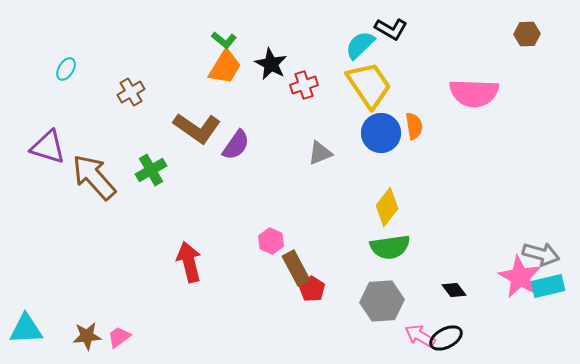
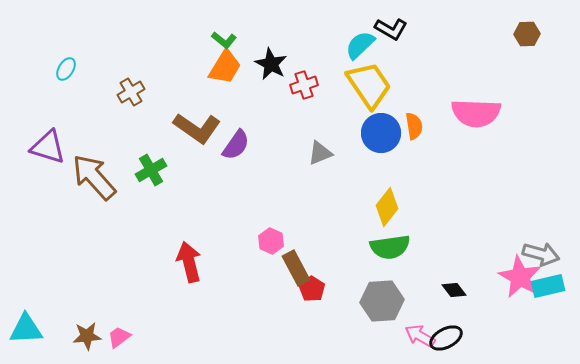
pink semicircle: moved 2 px right, 20 px down
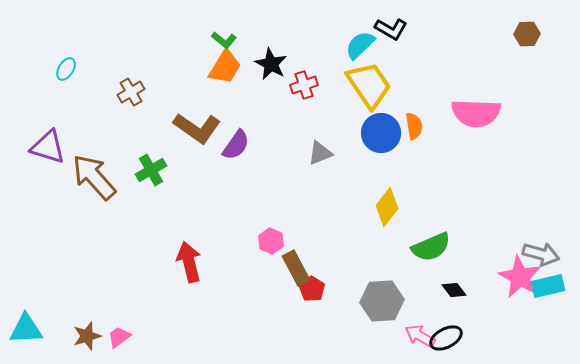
green semicircle: moved 41 px right; rotated 15 degrees counterclockwise
brown star: rotated 12 degrees counterclockwise
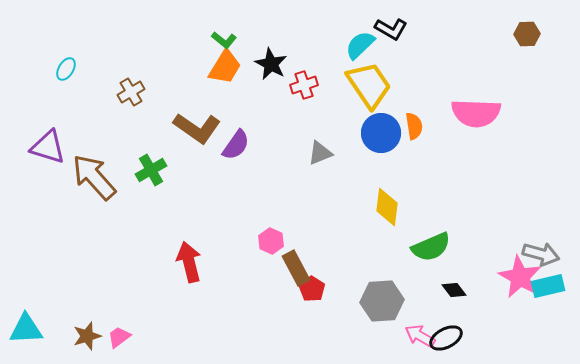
yellow diamond: rotated 30 degrees counterclockwise
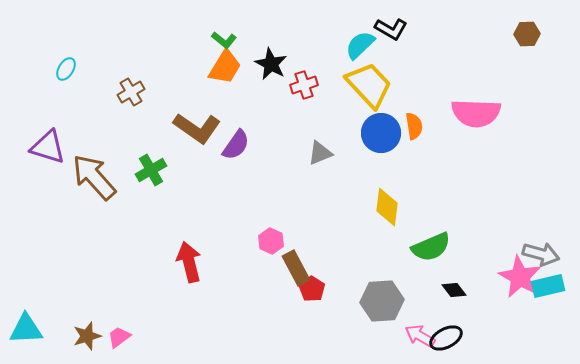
yellow trapezoid: rotated 9 degrees counterclockwise
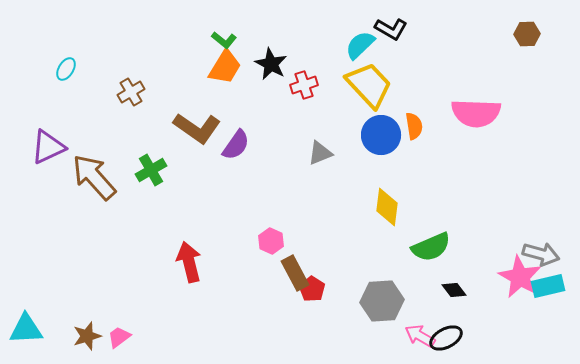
blue circle: moved 2 px down
purple triangle: rotated 42 degrees counterclockwise
brown rectangle: moved 1 px left, 5 px down
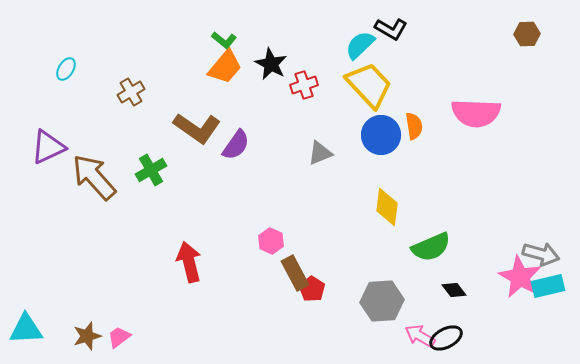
orange trapezoid: rotated 9 degrees clockwise
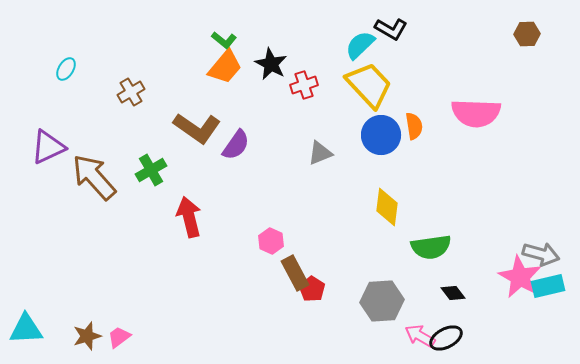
green semicircle: rotated 15 degrees clockwise
red arrow: moved 45 px up
black diamond: moved 1 px left, 3 px down
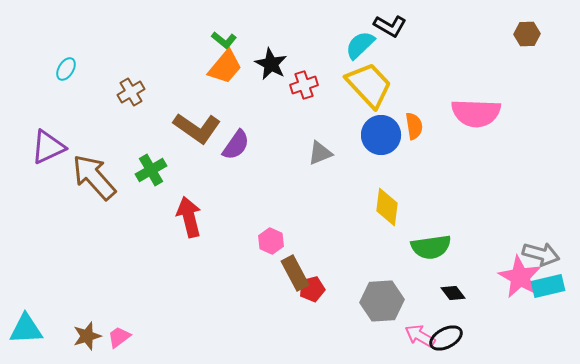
black L-shape: moved 1 px left, 3 px up
red pentagon: rotated 25 degrees clockwise
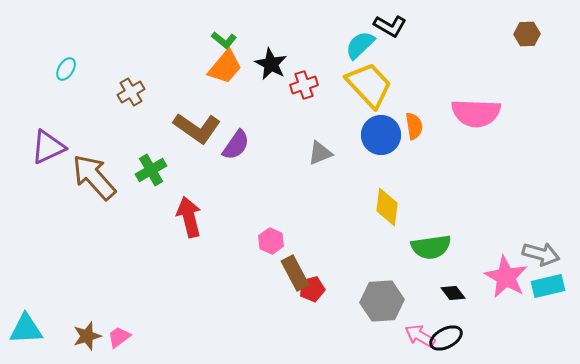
pink star: moved 14 px left
